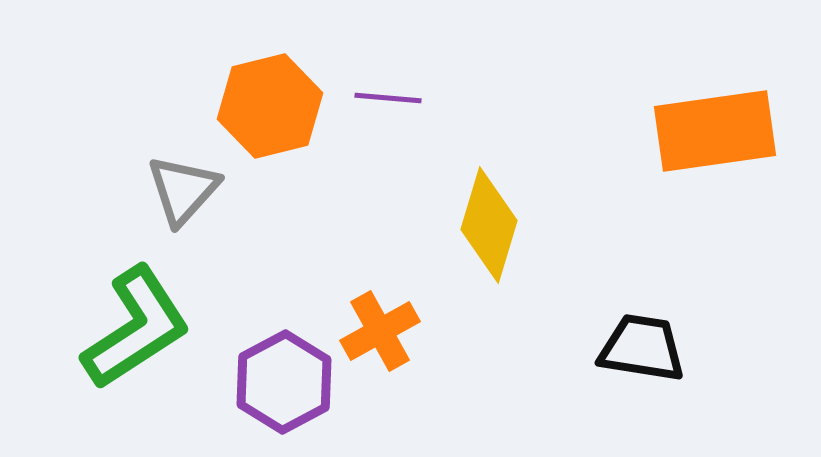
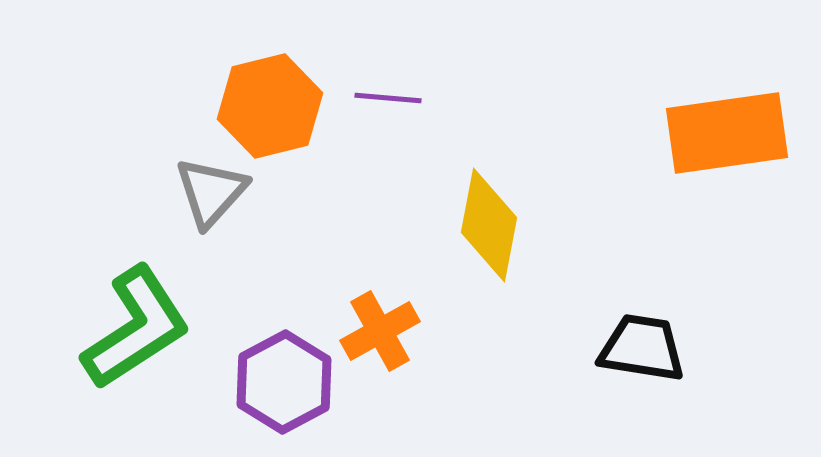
orange rectangle: moved 12 px right, 2 px down
gray triangle: moved 28 px right, 2 px down
yellow diamond: rotated 6 degrees counterclockwise
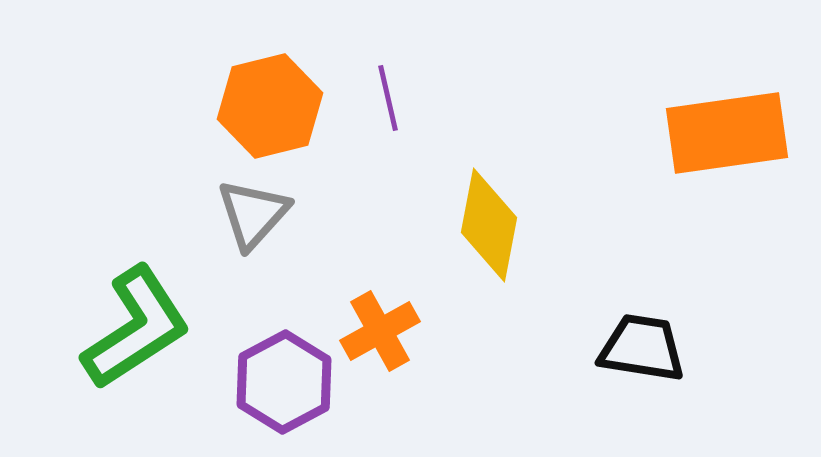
purple line: rotated 72 degrees clockwise
gray triangle: moved 42 px right, 22 px down
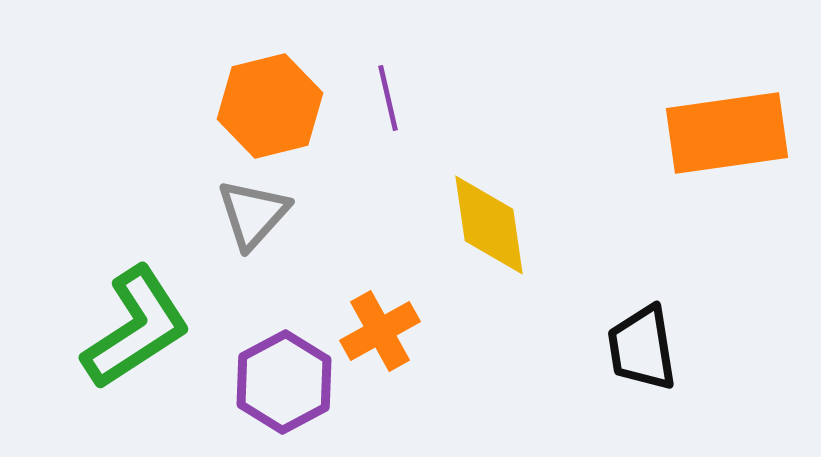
yellow diamond: rotated 19 degrees counterclockwise
black trapezoid: rotated 108 degrees counterclockwise
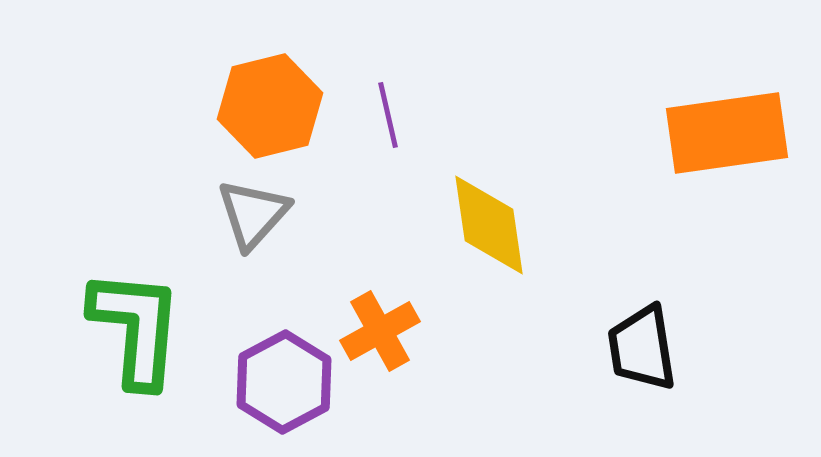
purple line: moved 17 px down
green L-shape: rotated 52 degrees counterclockwise
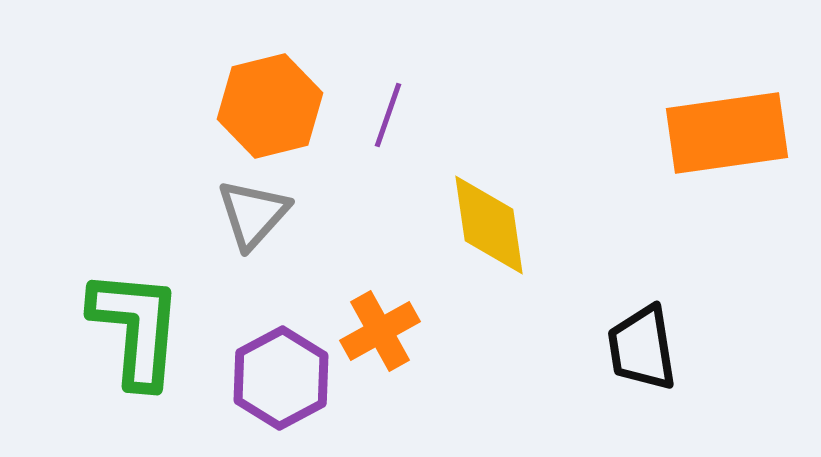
purple line: rotated 32 degrees clockwise
purple hexagon: moved 3 px left, 4 px up
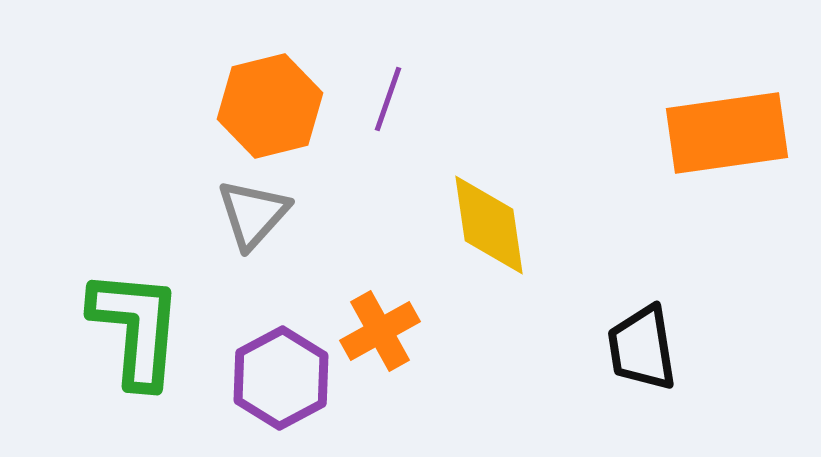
purple line: moved 16 px up
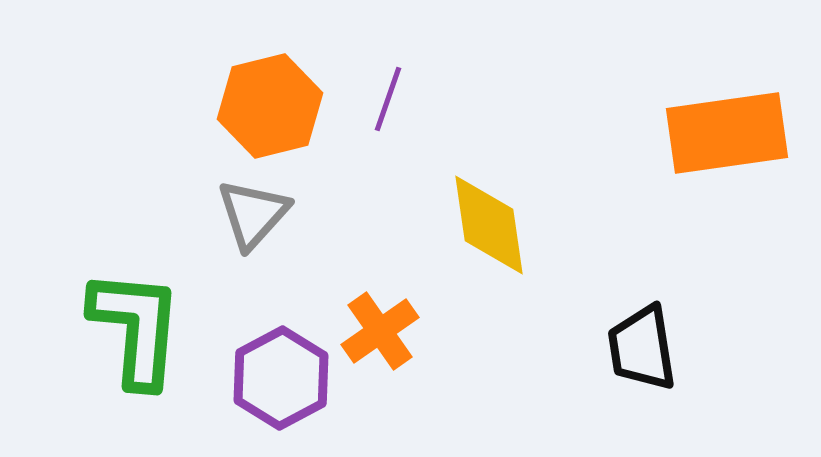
orange cross: rotated 6 degrees counterclockwise
